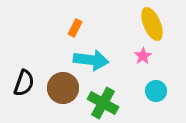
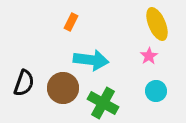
yellow ellipse: moved 5 px right
orange rectangle: moved 4 px left, 6 px up
pink star: moved 6 px right
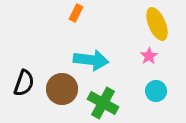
orange rectangle: moved 5 px right, 9 px up
brown circle: moved 1 px left, 1 px down
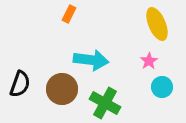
orange rectangle: moved 7 px left, 1 px down
pink star: moved 5 px down
black semicircle: moved 4 px left, 1 px down
cyan circle: moved 6 px right, 4 px up
green cross: moved 2 px right
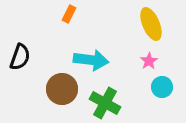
yellow ellipse: moved 6 px left
black semicircle: moved 27 px up
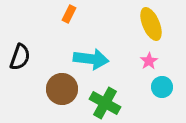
cyan arrow: moved 1 px up
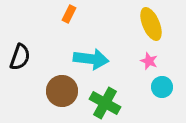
pink star: rotated 18 degrees counterclockwise
brown circle: moved 2 px down
